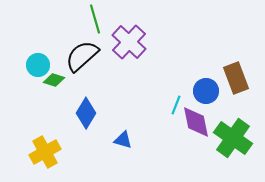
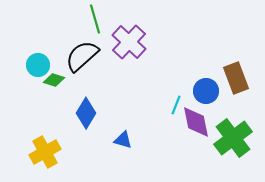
green cross: rotated 18 degrees clockwise
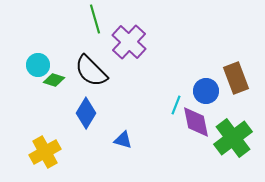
black semicircle: moved 9 px right, 15 px down; rotated 93 degrees counterclockwise
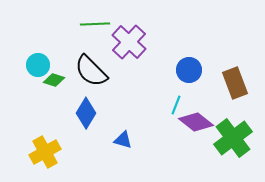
green line: moved 5 px down; rotated 76 degrees counterclockwise
brown rectangle: moved 1 px left, 5 px down
blue circle: moved 17 px left, 21 px up
purple diamond: rotated 40 degrees counterclockwise
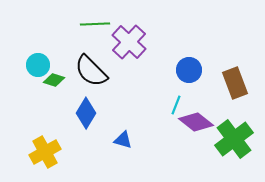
green cross: moved 1 px right, 1 px down
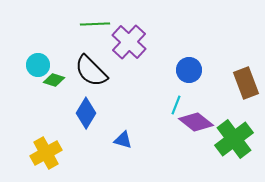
brown rectangle: moved 11 px right
yellow cross: moved 1 px right, 1 px down
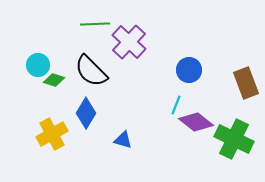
green cross: rotated 27 degrees counterclockwise
yellow cross: moved 6 px right, 19 px up
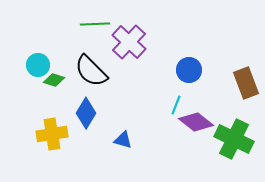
yellow cross: rotated 20 degrees clockwise
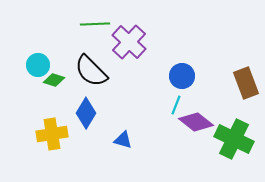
blue circle: moved 7 px left, 6 px down
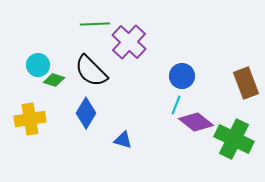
yellow cross: moved 22 px left, 15 px up
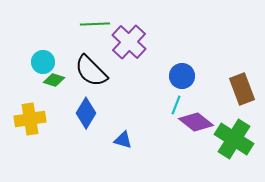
cyan circle: moved 5 px right, 3 px up
brown rectangle: moved 4 px left, 6 px down
green cross: rotated 6 degrees clockwise
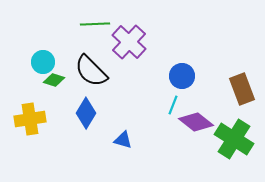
cyan line: moved 3 px left
